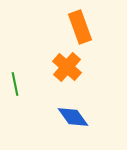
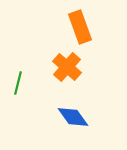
green line: moved 3 px right, 1 px up; rotated 25 degrees clockwise
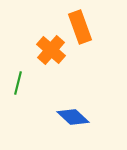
orange cross: moved 16 px left, 17 px up
blue diamond: rotated 12 degrees counterclockwise
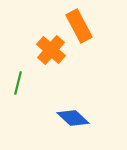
orange rectangle: moved 1 px left, 1 px up; rotated 8 degrees counterclockwise
blue diamond: moved 1 px down
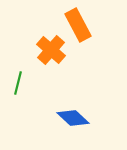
orange rectangle: moved 1 px left, 1 px up
